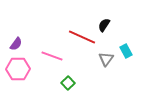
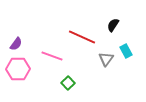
black semicircle: moved 9 px right
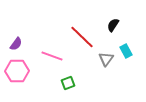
red line: rotated 20 degrees clockwise
pink hexagon: moved 1 px left, 2 px down
green square: rotated 24 degrees clockwise
